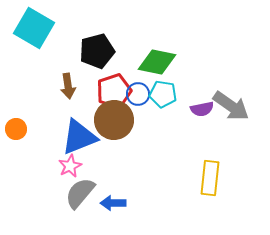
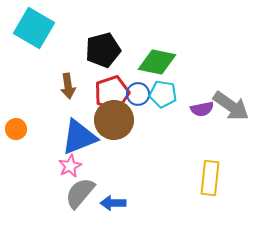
black pentagon: moved 6 px right, 1 px up
red pentagon: moved 2 px left, 2 px down
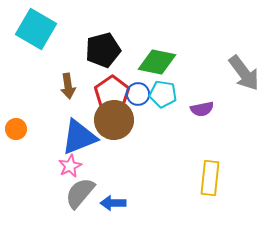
cyan square: moved 2 px right, 1 px down
red pentagon: rotated 16 degrees counterclockwise
gray arrow: moved 13 px right, 33 px up; rotated 18 degrees clockwise
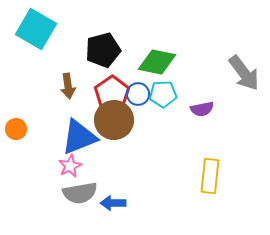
cyan pentagon: rotated 12 degrees counterclockwise
yellow rectangle: moved 2 px up
gray semicircle: rotated 140 degrees counterclockwise
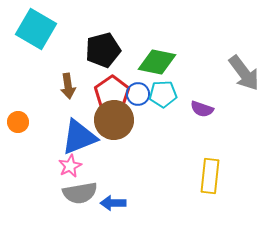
purple semicircle: rotated 30 degrees clockwise
orange circle: moved 2 px right, 7 px up
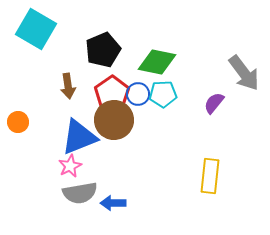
black pentagon: rotated 8 degrees counterclockwise
purple semicircle: moved 12 px right, 6 px up; rotated 110 degrees clockwise
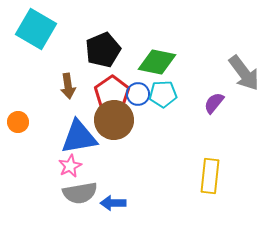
blue triangle: rotated 12 degrees clockwise
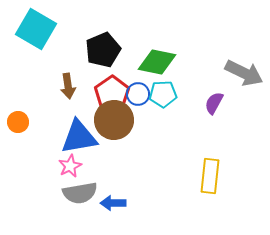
gray arrow: rotated 27 degrees counterclockwise
purple semicircle: rotated 10 degrees counterclockwise
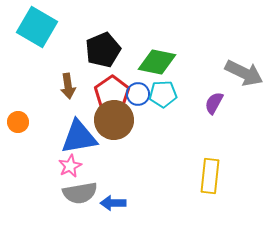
cyan square: moved 1 px right, 2 px up
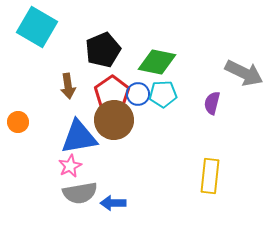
purple semicircle: moved 2 px left; rotated 15 degrees counterclockwise
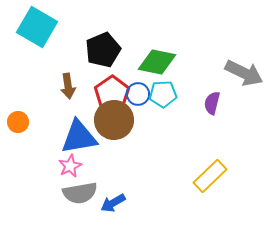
yellow rectangle: rotated 40 degrees clockwise
blue arrow: rotated 30 degrees counterclockwise
